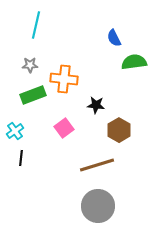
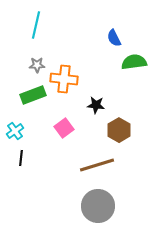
gray star: moved 7 px right
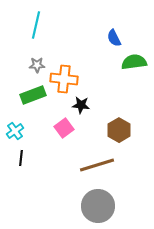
black star: moved 15 px left
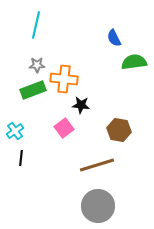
green rectangle: moved 5 px up
brown hexagon: rotated 20 degrees counterclockwise
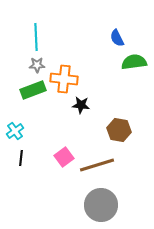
cyan line: moved 12 px down; rotated 16 degrees counterclockwise
blue semicircle: moved 3 px right
pink square: moved 29 px down
gray circle: moved 3 px right, 1 px up
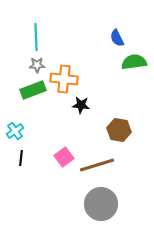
gray circle: moved 1 px up
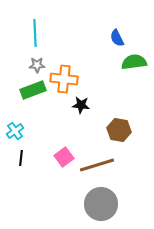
cyan line: moved 1 px left, 4 px up
